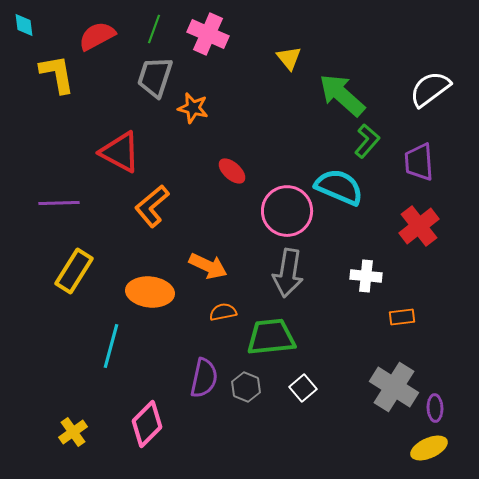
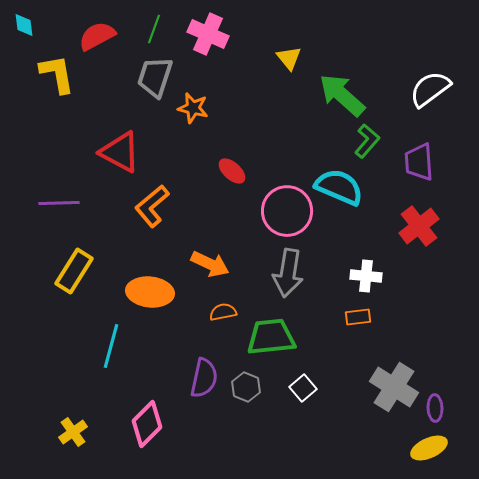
orange arrow: moved 2 px right, 2 px up
orange rectangle: moved 44 px left
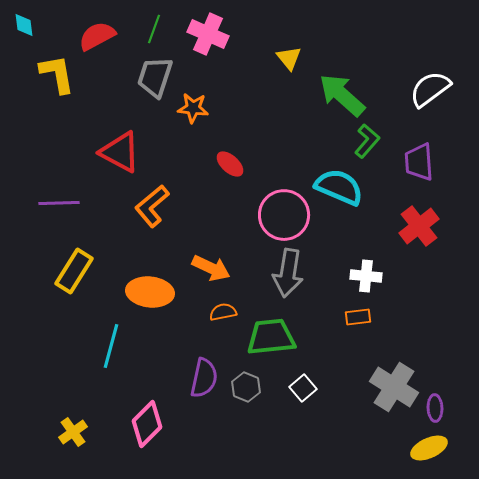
orange star: rotated 8 degrees counterclockwise
red ellipse: moved 2 px left, 7 px up
pink circle: moved 3 px left, 4 px down
orange arrow: moved 1 px right, 4 px down
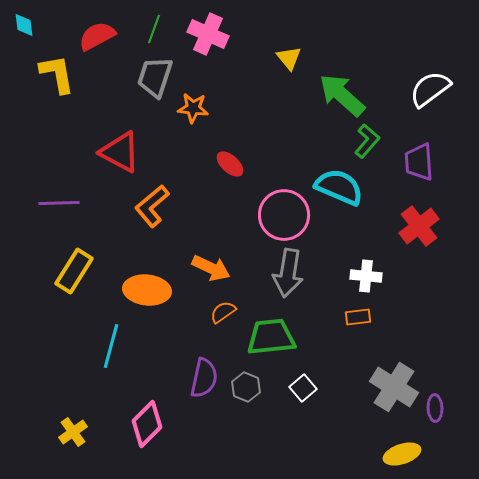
orange ellipse: moved 3 px left, 2 px up
orange semicircle: rotated 24 degrees counterclockwise
yellow ellipse: moved 27 px left, 6 px down; rotated 6 degrees clockwise
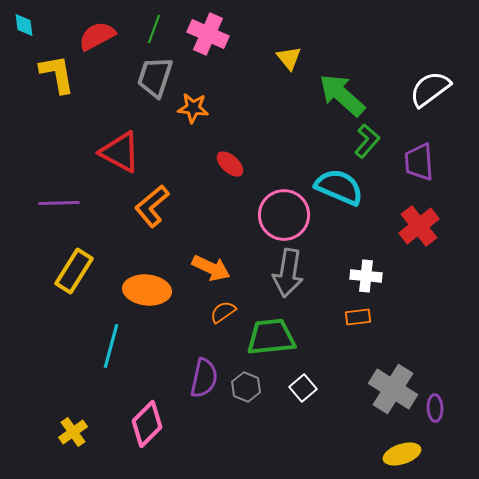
gray cross: moved 1 px left, 2 px down
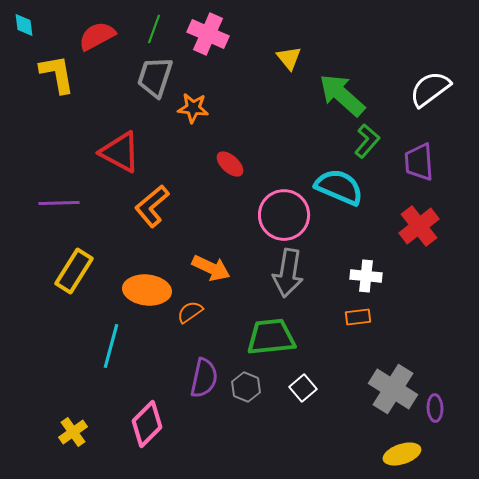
orange semicircle: moved 33 px left
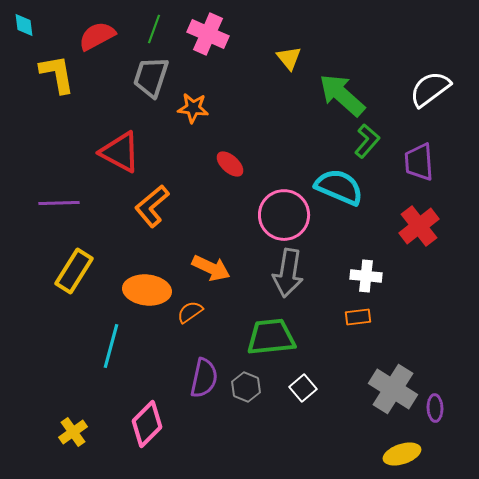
gray trapezoid: moved 4 px left
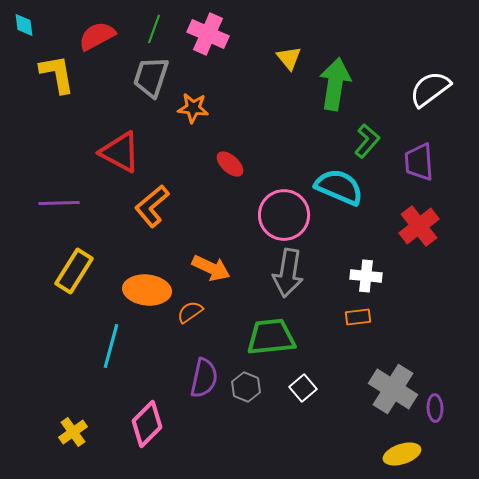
green arrow: moved 7 px left, 11 px up; rotated 57 degrees clockwise
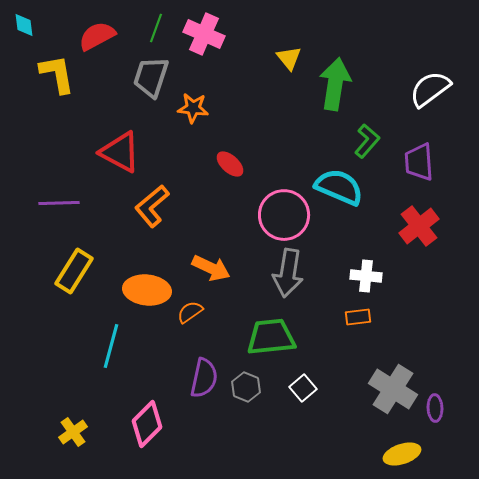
green line: moved 2 px right, 1 px up
pink cross: moved 4 px left
